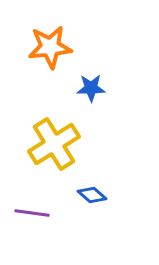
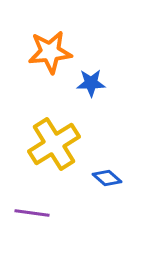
orange star: moved 5 px down
blue star: moved 5 px up
blue diamond: moved 15 px right, 17 px up
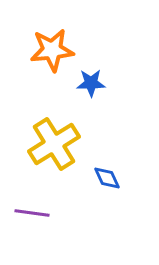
orange star: moved 2 px right, 2 px up
blue diamond: rotated 24 degrees clockwise
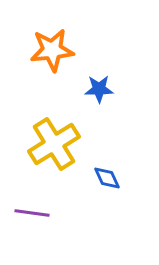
blue star: moved 8 px right, 6 px down
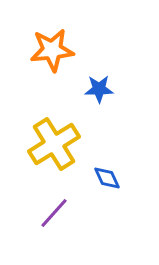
purple line: moved 22 px right; rotated 56 degrees counterclockwise
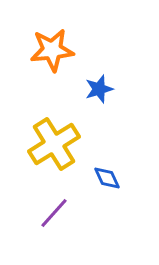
blue star: rotated 16 degrees counterclockwise
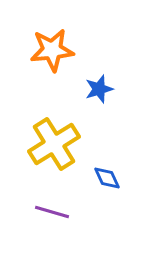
purple line: moved 2 px left, 1 px up; rotated 64 degrees clockwise
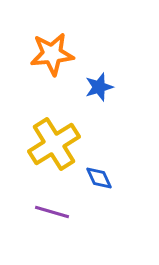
orange star: moved 4 px down
blue star: moved 2 px up
blue diamond: moved 8 px left
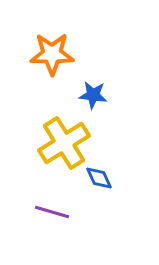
orange star: rotated 6 degrees clockwise
blue star: moved 6 px left, 8 px down; rotated 24 degrees clockwise
yellow cross: moved 10 px right, 1 px up
